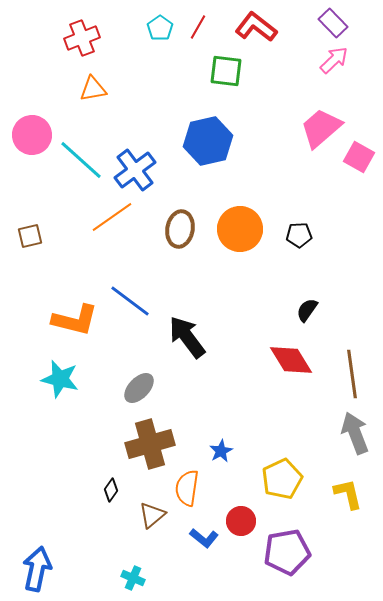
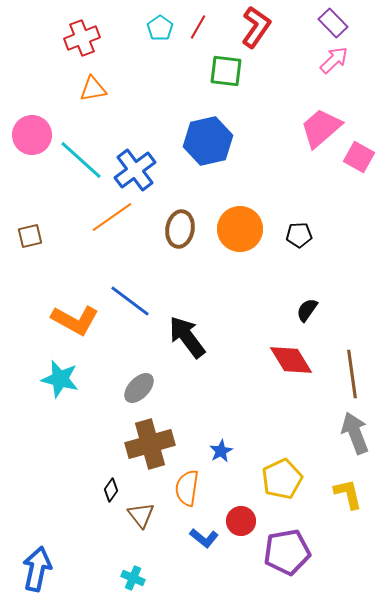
red L-shape: rotated 87 degrees clockwise
orange L-shape: rotated 15 degrees clockwise
brown triangle: moved 11 px left; rotated 28 degrees counterclockwise
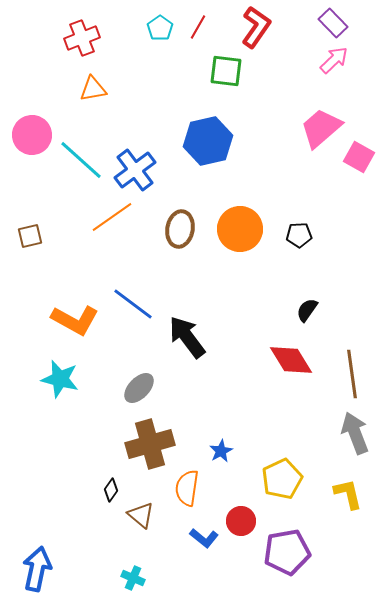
blue line: moved 3 px right, 3 px down
brown triangle: rotated 12 degrees counterclockwise
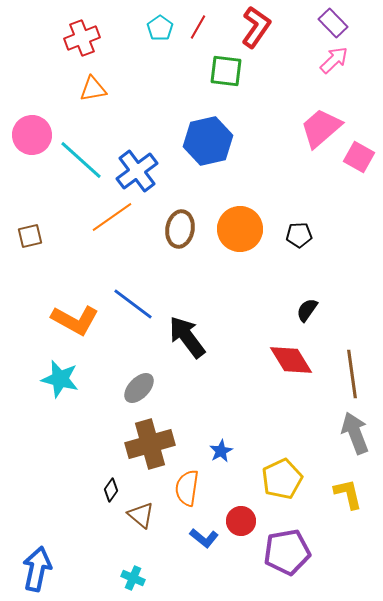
blue cross: moved 2 px right, 1 px down
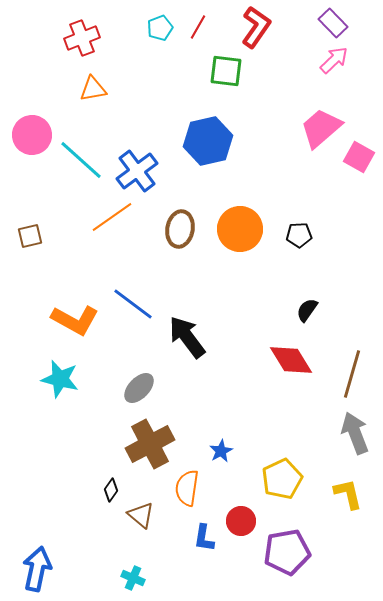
cyan pentagon: rotated 15 degrees clockwise
brown line: rotated 24 degrees clockwise
brown cross: rotated 12 degrees counterclockwise
blue L-shape: rotated 60 degrees clockwise
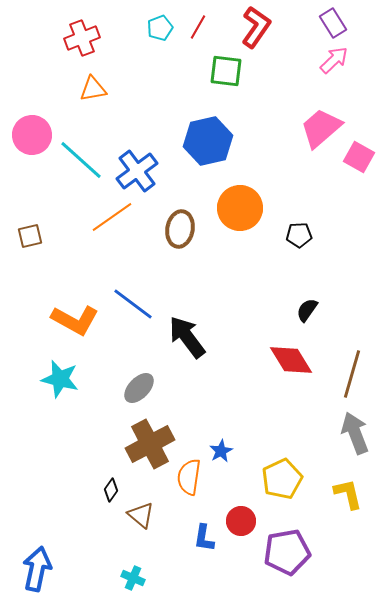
purple rectangle: rotated 12 degrees clockwise
orange circle: moved 21 px up
orange semicircle: moved 2 px right, 11 px up
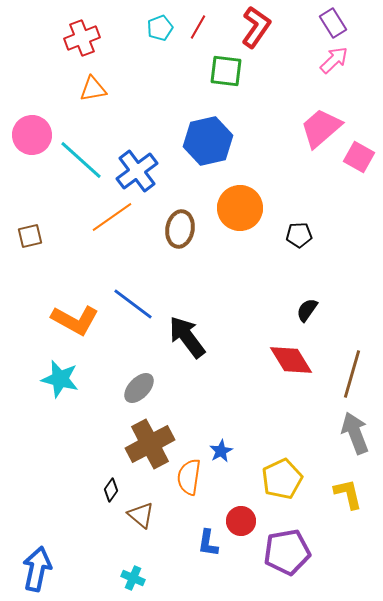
blue L-shape: moved 4 px right, 5 px down
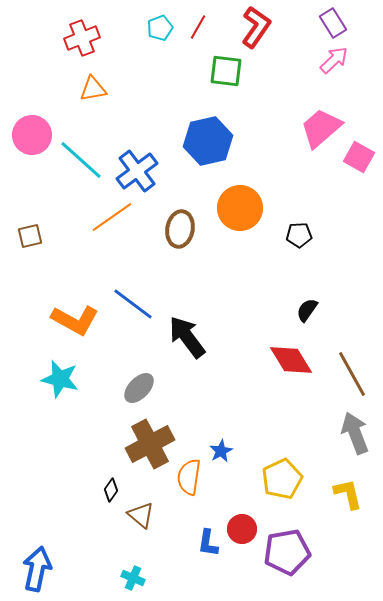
brown line: rotated 45 degrees counterclockwise
red circle: moved 1 px right, 8 px down
